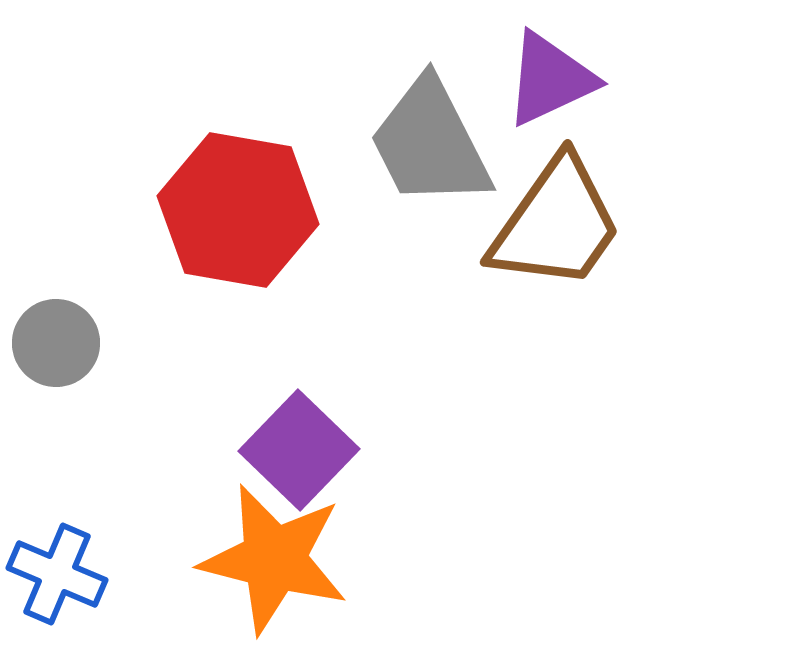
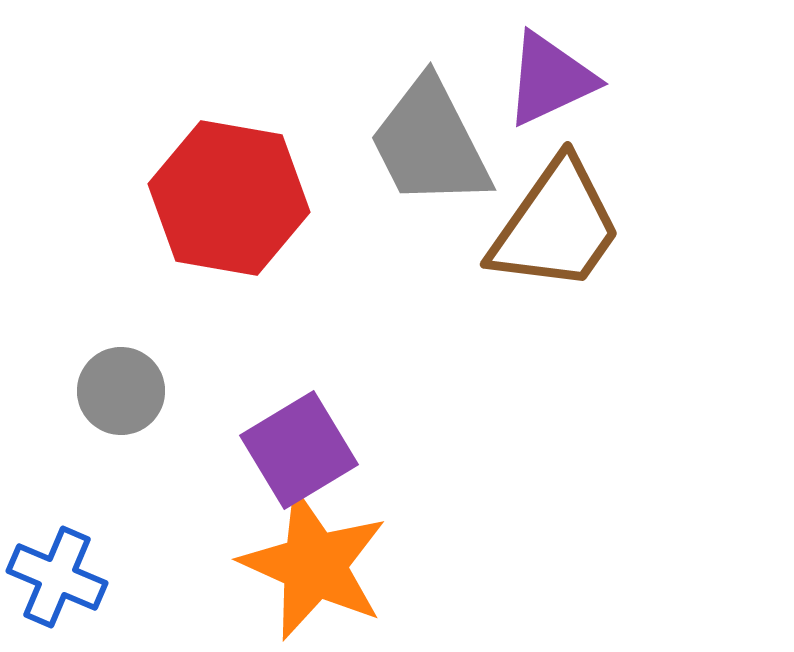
red hexagon: moved 9 px left, 12 px up
brown trapezoid: moved 2 px down
gray circle: moved 65 px right, 48 px down
purple square: rotated 15 degrees clockwise
orange star: moved 40 px right, 6 px down; rotated 10 degrees clockwise
blue cross: moved 3 px down
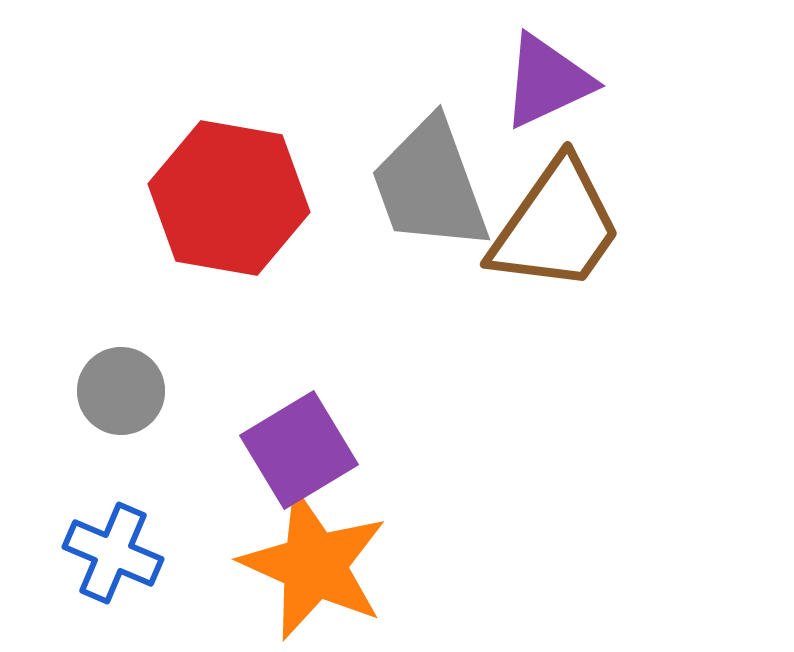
purple triangle: moved 3 px left, 2 px down
gray trapezoid: moved 42 px down; rotated 7 degrees clockwise
blue cross: moved 56 px right, 24 px up
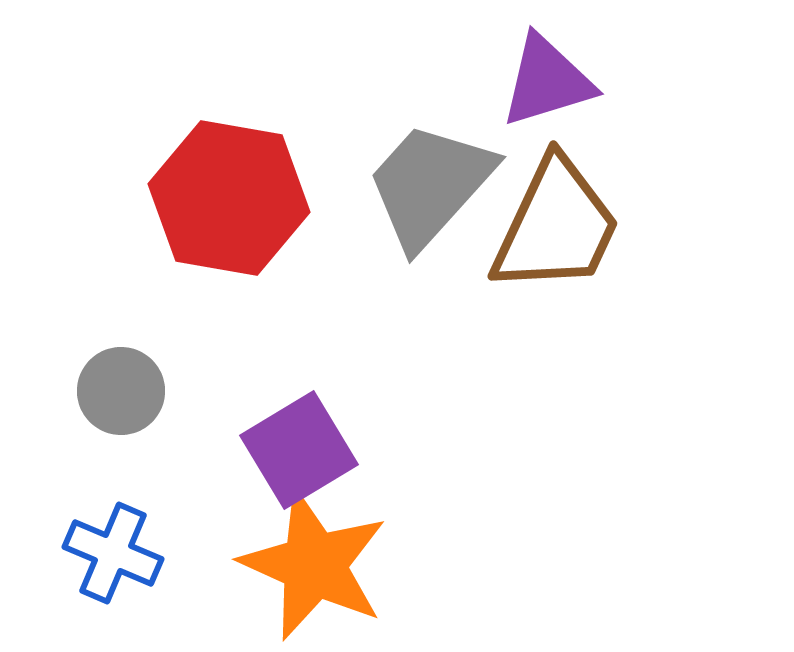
purple triangle: rotated 8 degrees clockwise
gray trapezoid: rotated 62 degrees clockwise
brown trapezoid: rotated 10 degrees counterclockwise
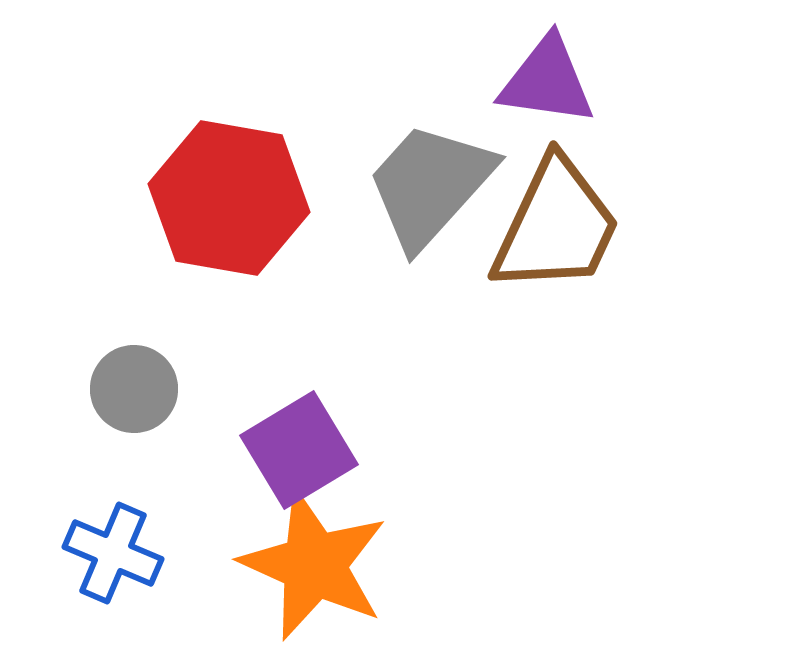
purple triangle: rotated 25 degrees clockwise
gray circle: moved 13 px right, 2 px up
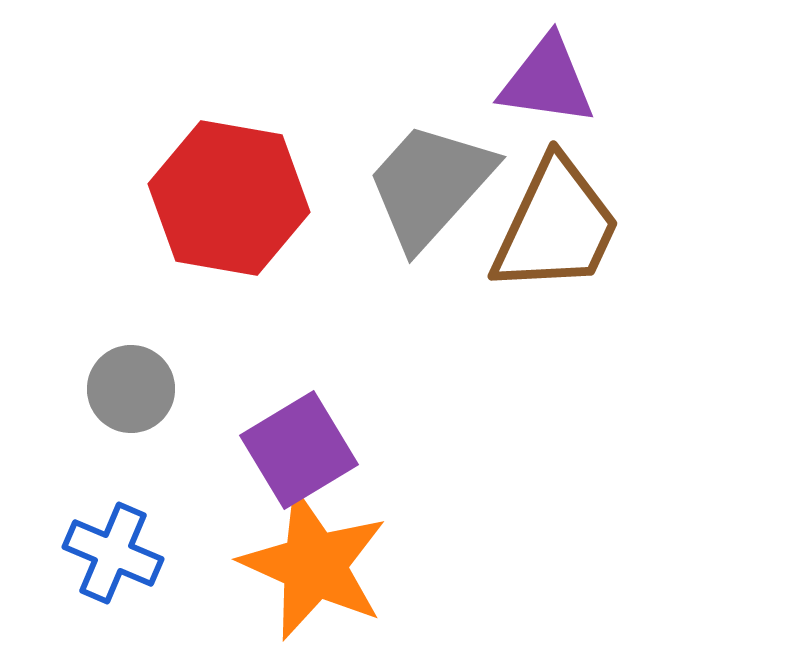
gray circle: moved 3 px left
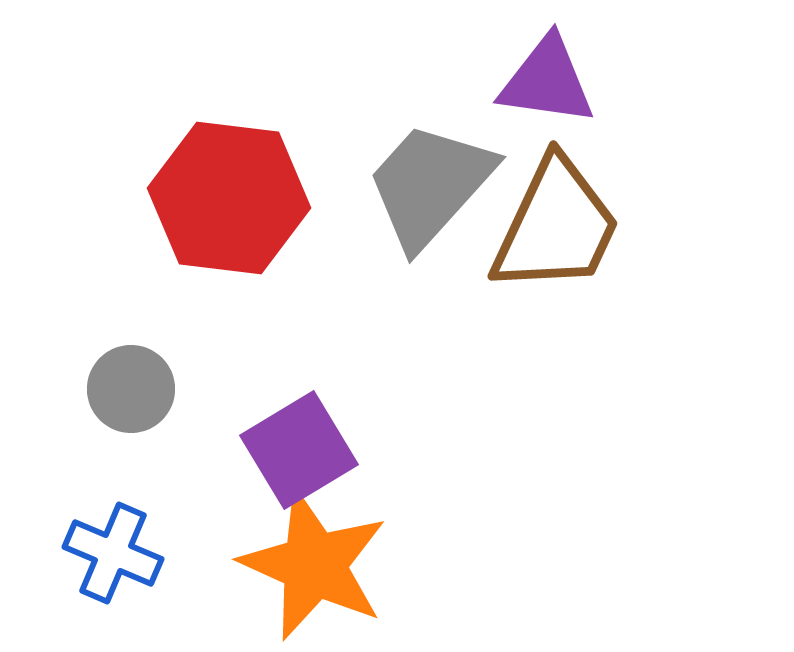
red hexagon: rotated 3 degrees counterclockwise
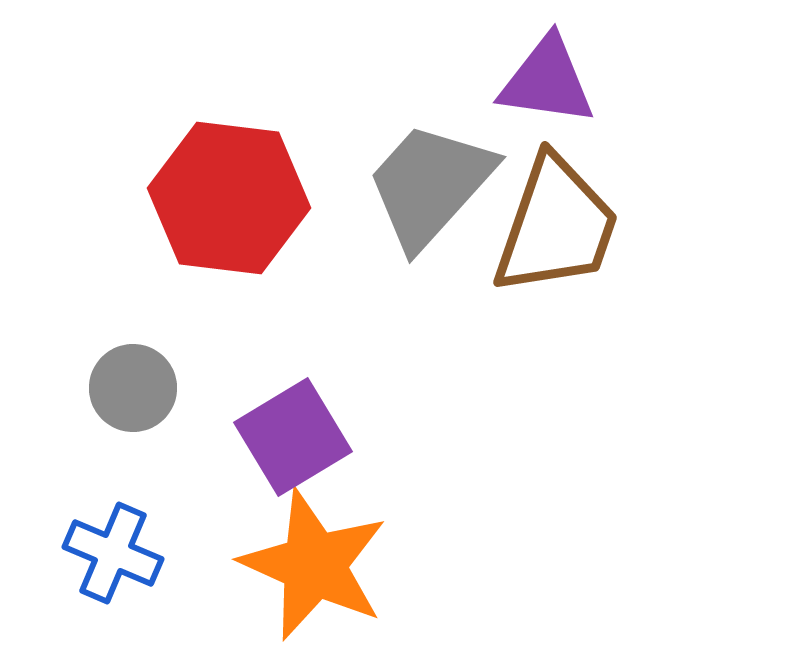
brown trapezoid: rotated 6 degrees counterclockwise
gray circle: moved 2 px right, 1 px up
purple square: moved 6 px left, 13 px up
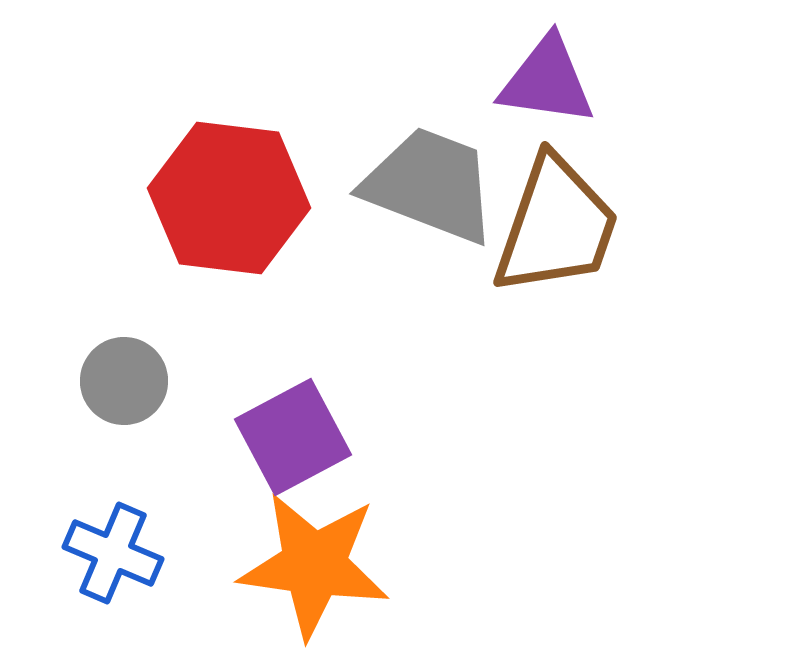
gray trapezoid: rotated 69 degrees clockwise
gray circle: moved 9 px left, 7 px up
purple square: rotated 3 degrees clockwise
orange star: rotated 16 degrees counterclockwise
